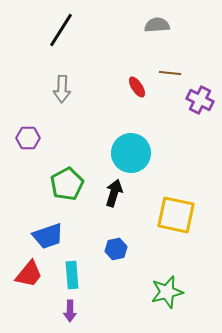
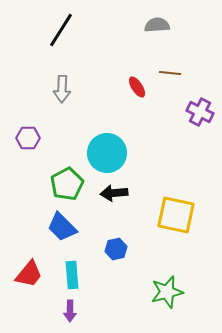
purple cross: moved 12 px down
cyan circle: moved 24 px left
black arrow: rotated 112 degrees counterclockwise
blue trapezoid: moved 14 px right, 9 px up; rotated 64 degrees clockwise
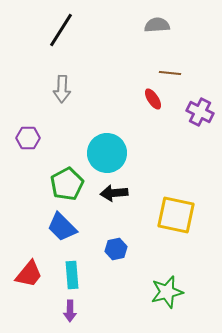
red ellipse: moved 16 px right, 12 px down
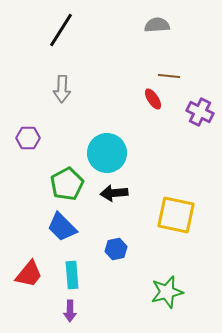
brown line: moved 1 px left, 3 px down
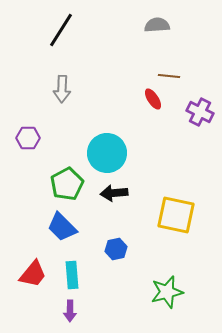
red trapezoid: moved 4 px right
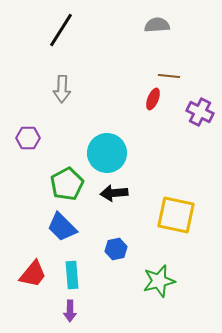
red ellipse: rotated 55 degrees clockwise
green star: moved 8 px left, 11 px up
